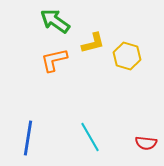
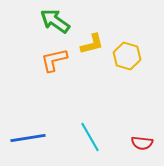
yellow L-shape: moved 1 px left, 1 px down
blue line: rotated 72 degrees clockwise
red semicircle: moved 4 px left
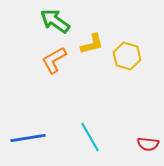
orange L-shape: rotated 16 degrees counterclockwise
red semicircle: moved 6 px right, 1 px down
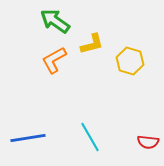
yellow hexagon: moved 3 px right, 5 px down
red semicircle: moved 2 px up
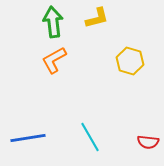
green arrow: moved 2 px left, 1 px down; rotated 48 degrees clockwise
yellow L-shape: moved 5 px right, 26 px up
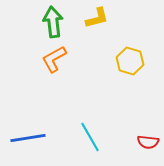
orange L-shape: moved 1 px up
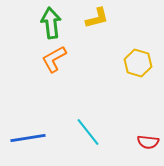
green arrow: moved 2 px left, 1 px down
yellow hexagon: moved 8 px right, 2 px down
cyan line: moved 2 px left, 5 px up; rotated 8 degrees counterclockwise
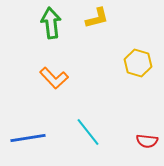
orange L-shape: moved 19 px down; rotated 104 degrees counterclockwise
red semicircle: moved 1 px left, 1 px up
